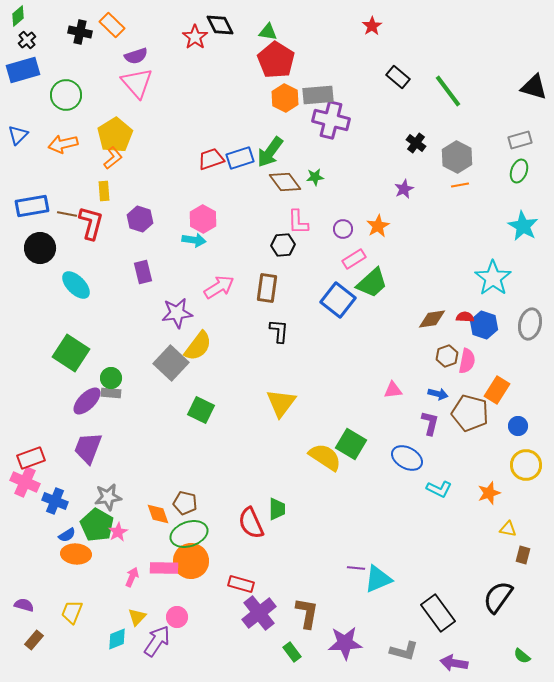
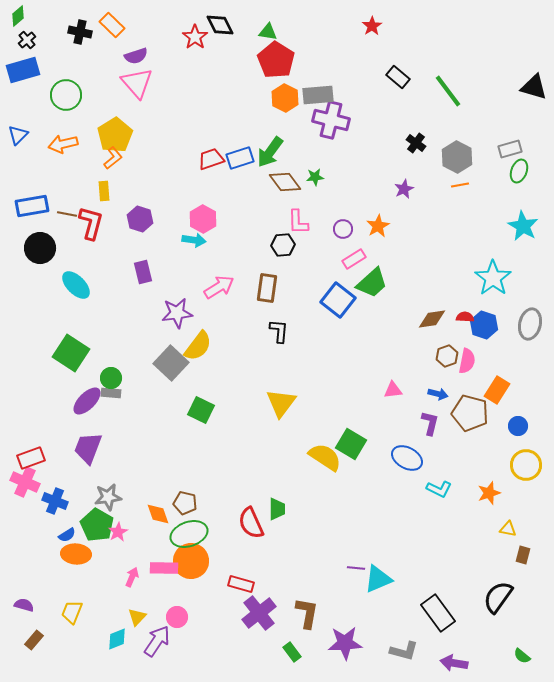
gray rectangle at (520, 140): moved 10 px left, 9 px down
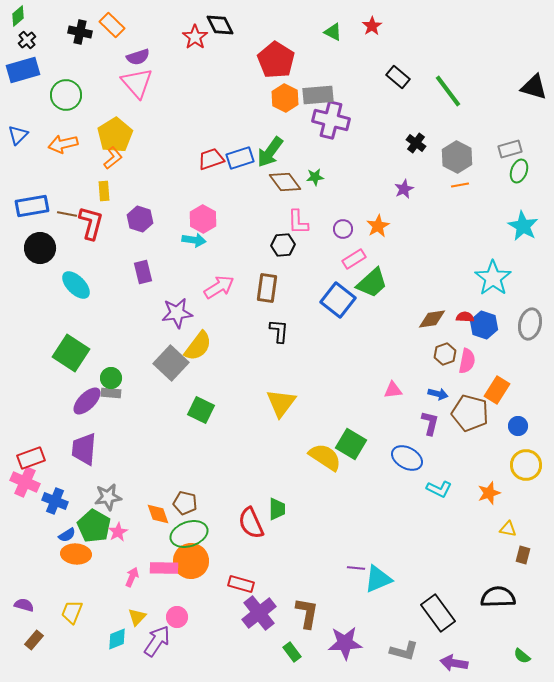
green triangle at (268, 32): moved 65 px right; rotated 18 degrees clockwise
purple semicircle at (136, 56): moved 2 px right, 1 px down
brown hexagon at (447, 356): moved 2 px left, 2 px up
purple trapezoid at (88, 448): moved 4 px left, 1 px down; rotated 16 degrees counterclockwise
green pentagon at (97, 525): moved 3 px left, 1 px down
black semicircle at (498, 597): rotated 52 degrees clockwise
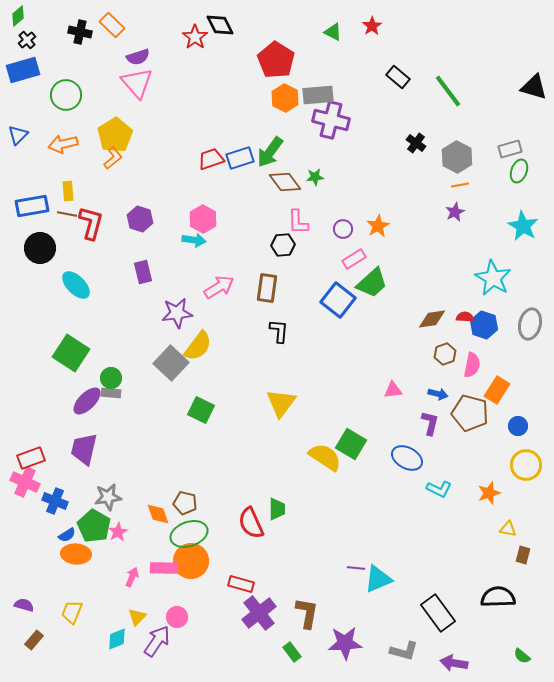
purple star at (404, 189): moved 51 px right, 23 px down
yellow rectangle at (104, 191): moved 36 px left
cyan star at (493, 278): rotated 6 degrees counterclockwise
pink semicircle at (467, 361): moved 5 px right, 4 px down
purple trapezoid at (84, 449): rotated 8 degrees clockwise
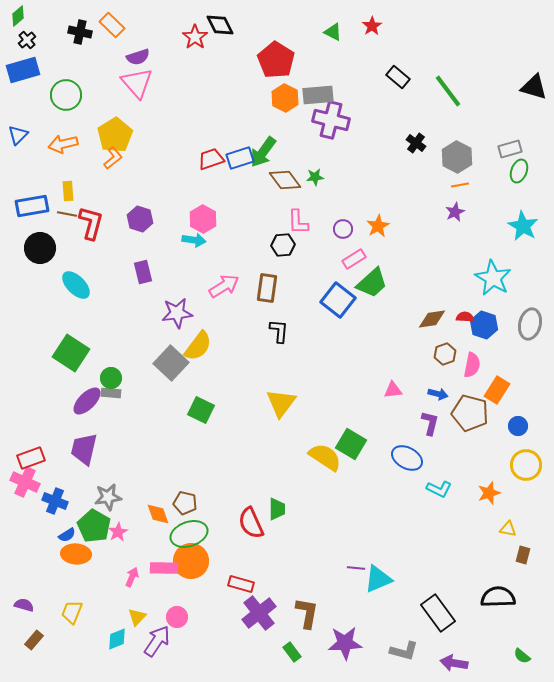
green arrow at (270, 152): moved 7 px left
brown diamond at (285, 182): moved 2 px up
pink arrow at (219, 287): moved 5 px right, 1 px up
